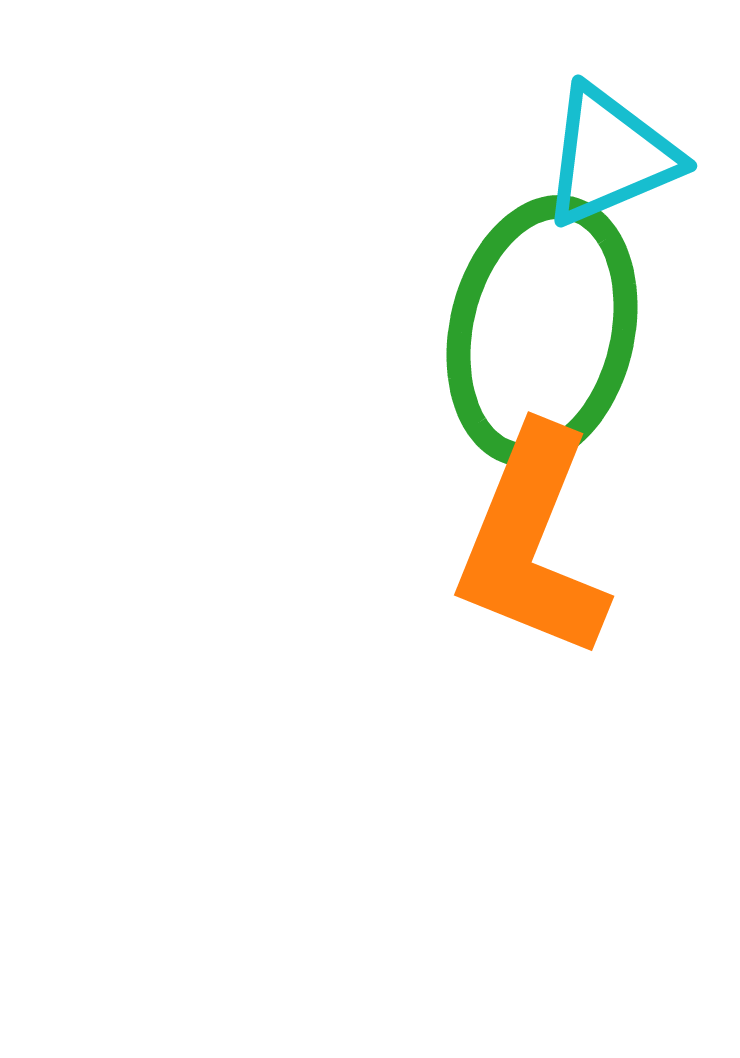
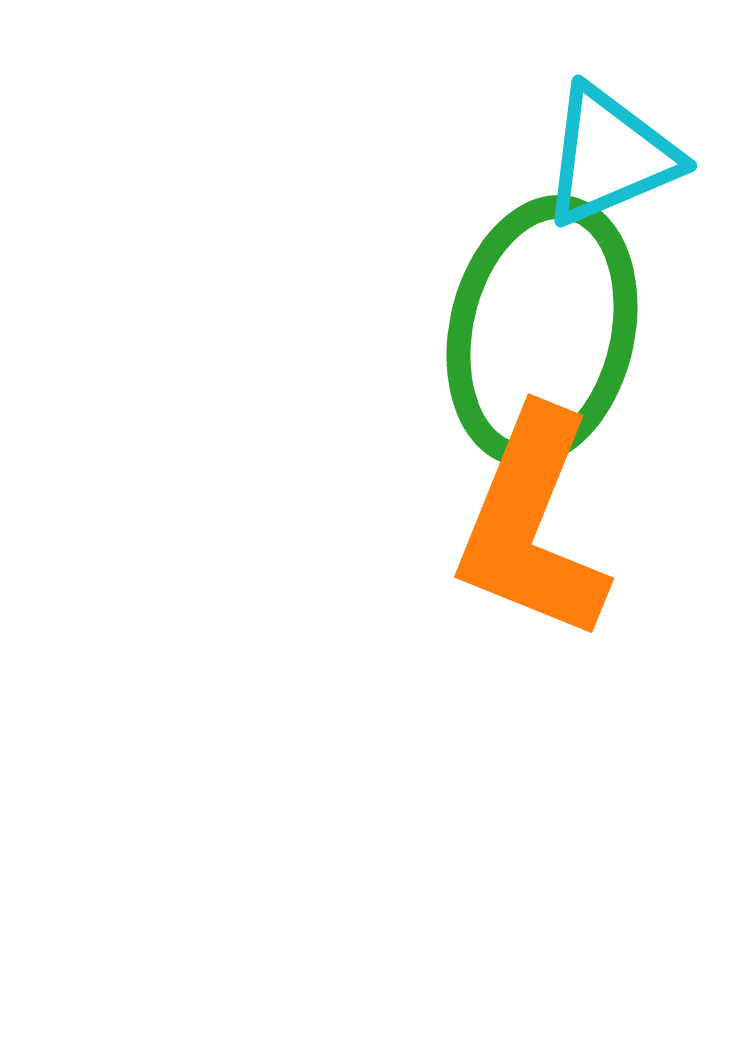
orange L-shape: moved 18 px up
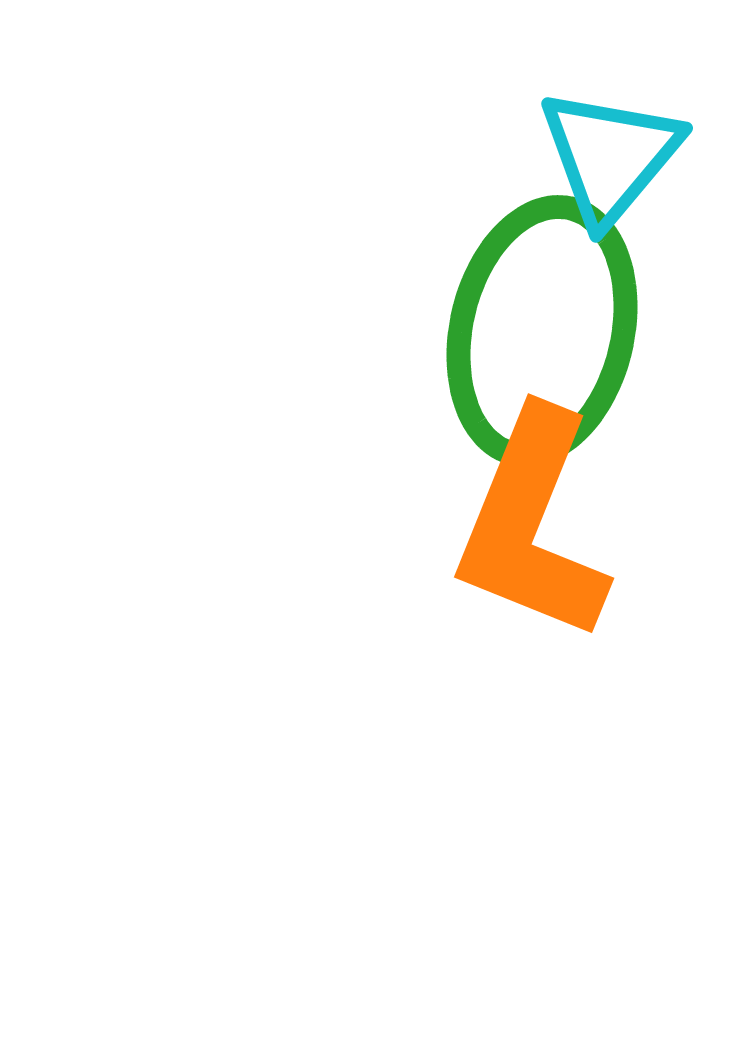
cyan triangle: rotated 27 degrees counterclockwise
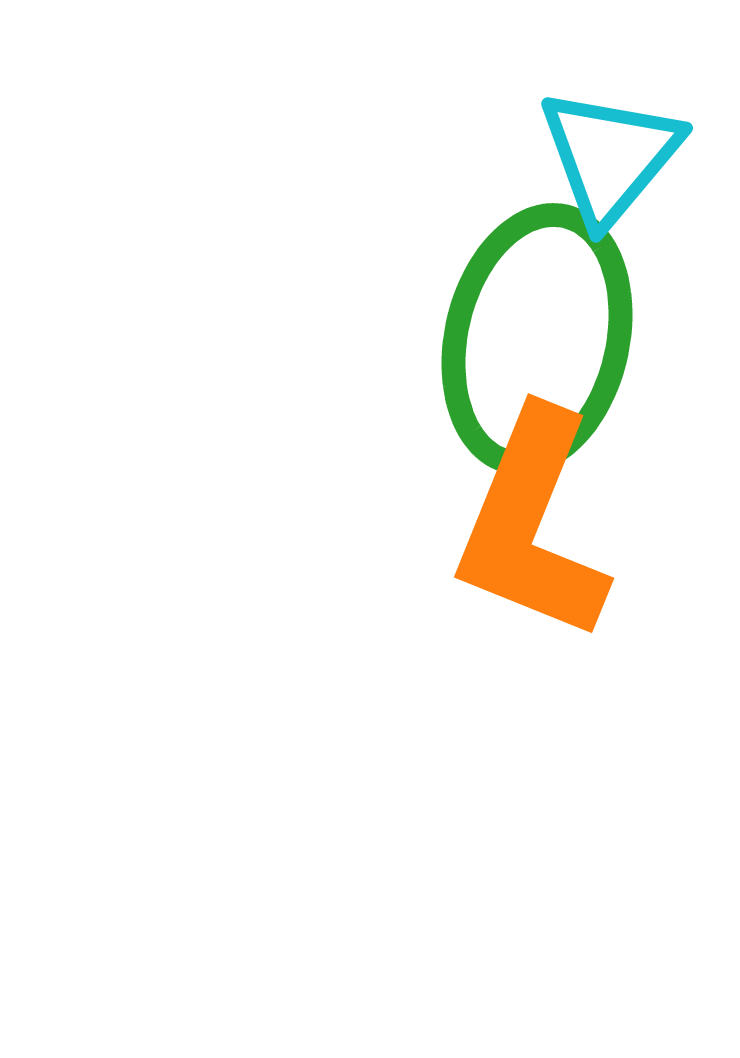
green ellipse: moved 5 px left, 8 px down
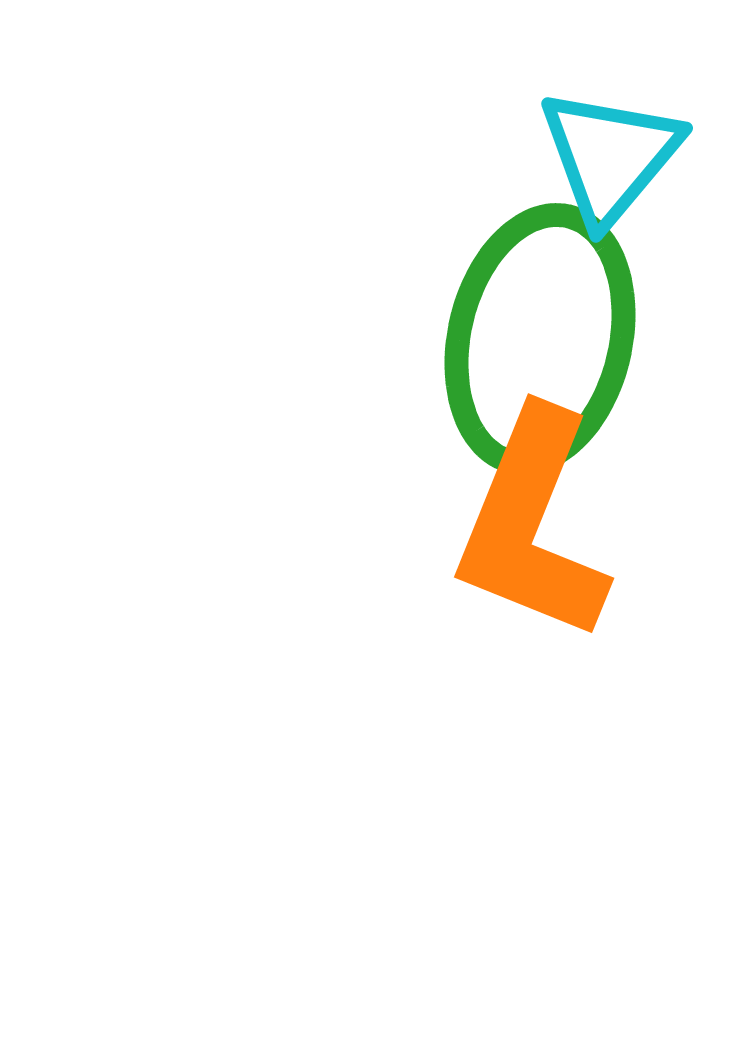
green ellipse: moved 3 px right
